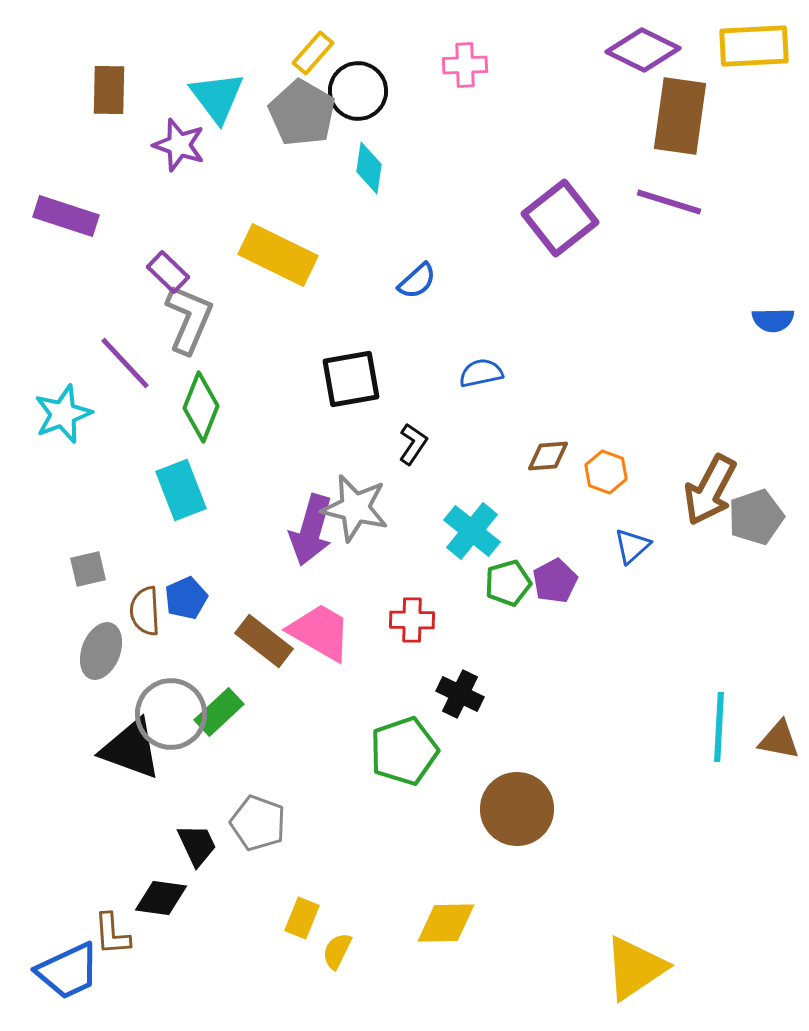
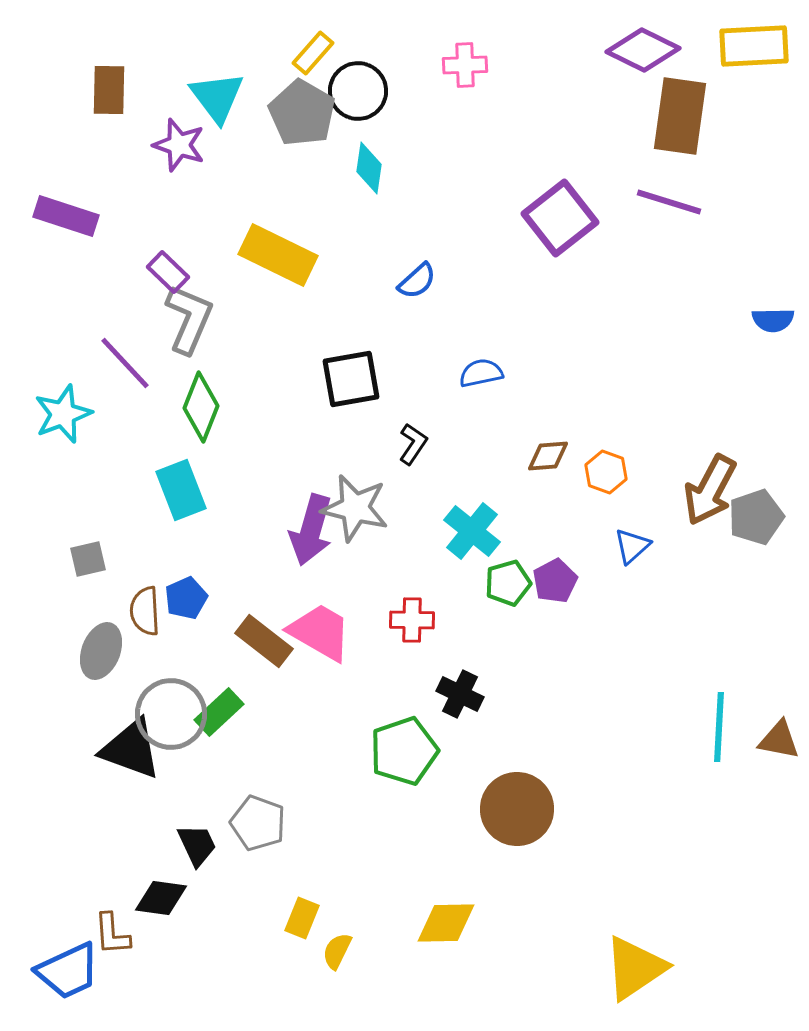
gray square at (88, 569): moved 10 px up
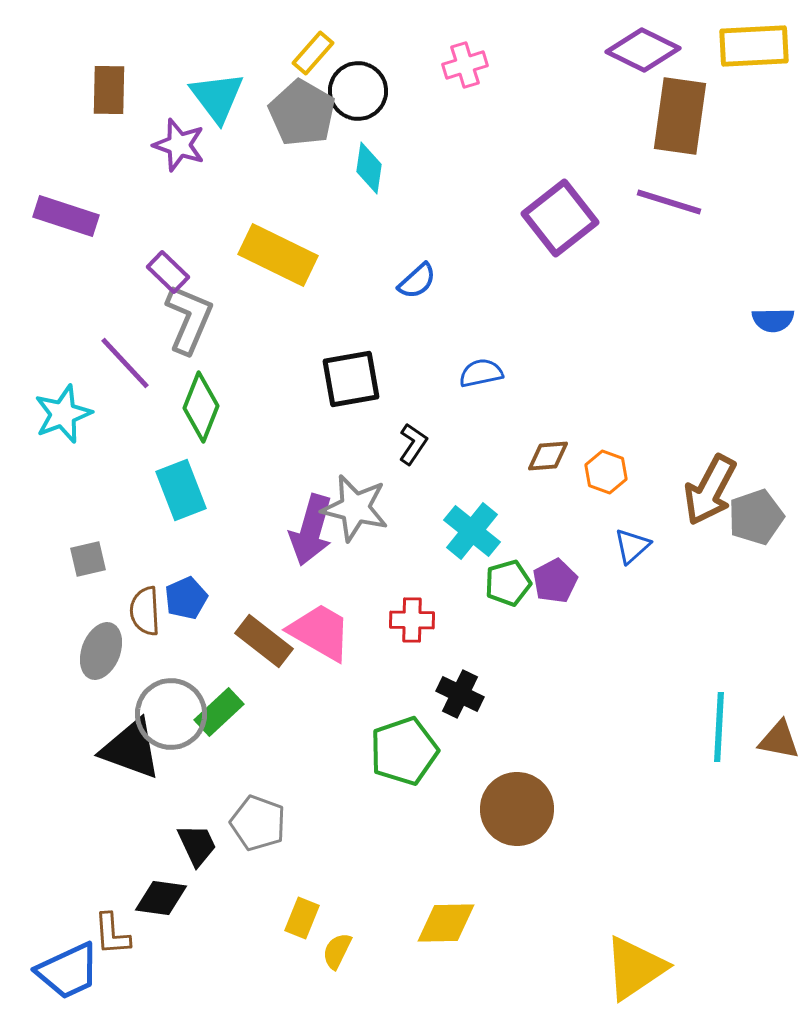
pink cross at (465, 65): rotated 15 degrees counterclockwise
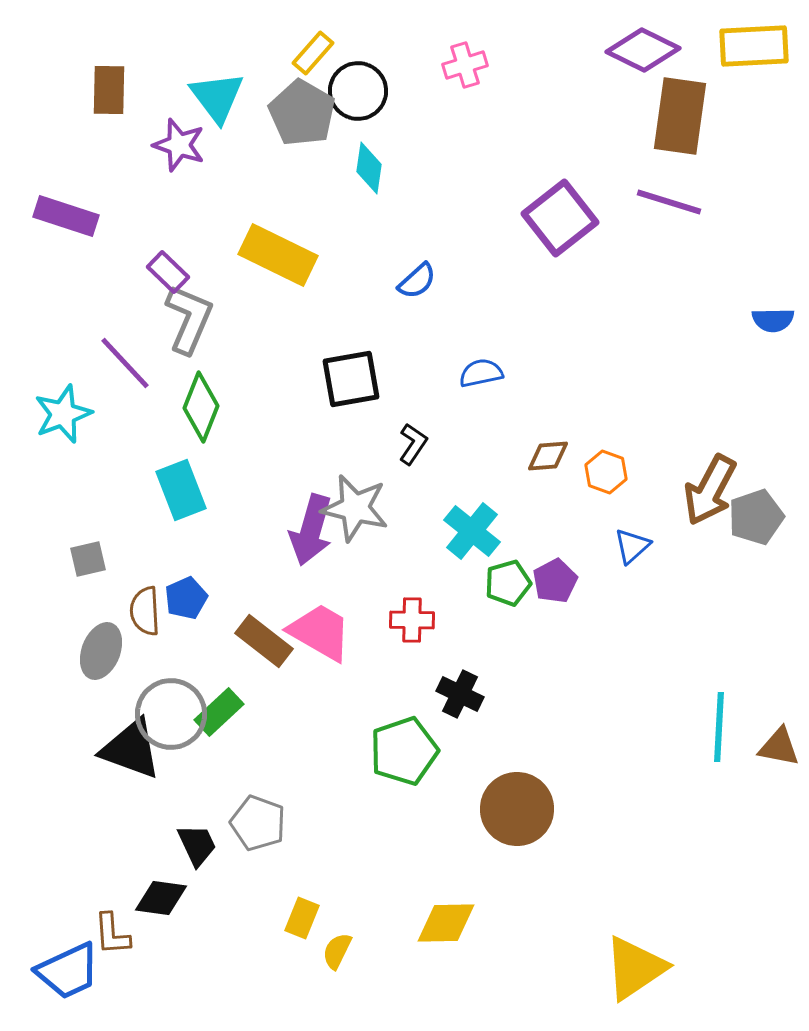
brown triangle at (779, 740): moved 7 px down
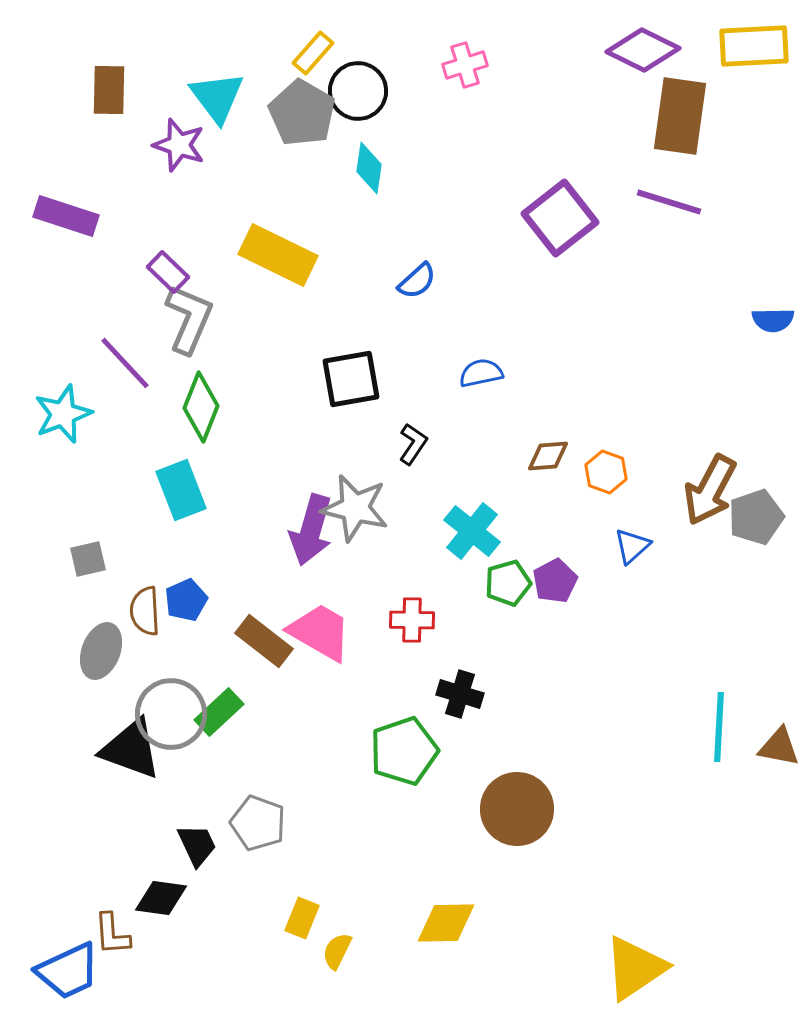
blue pentagon at (186, 598): moved 2 px down
black cross at (460, 694): rotated 9 degrees counterclockwise
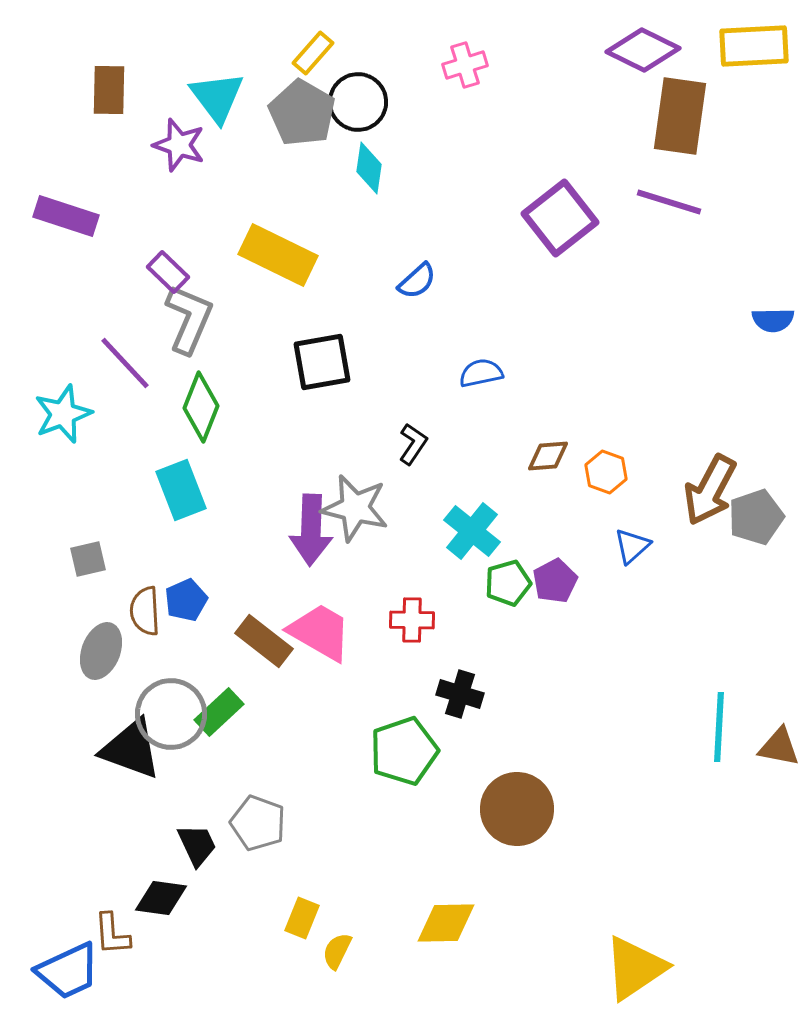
black circle at (358, 91): moved 11 px down
black square at (351, 379): moved 29 px left, 17 px up
purple arrow at (311, 530): rotated 14 degrees counterclockwise
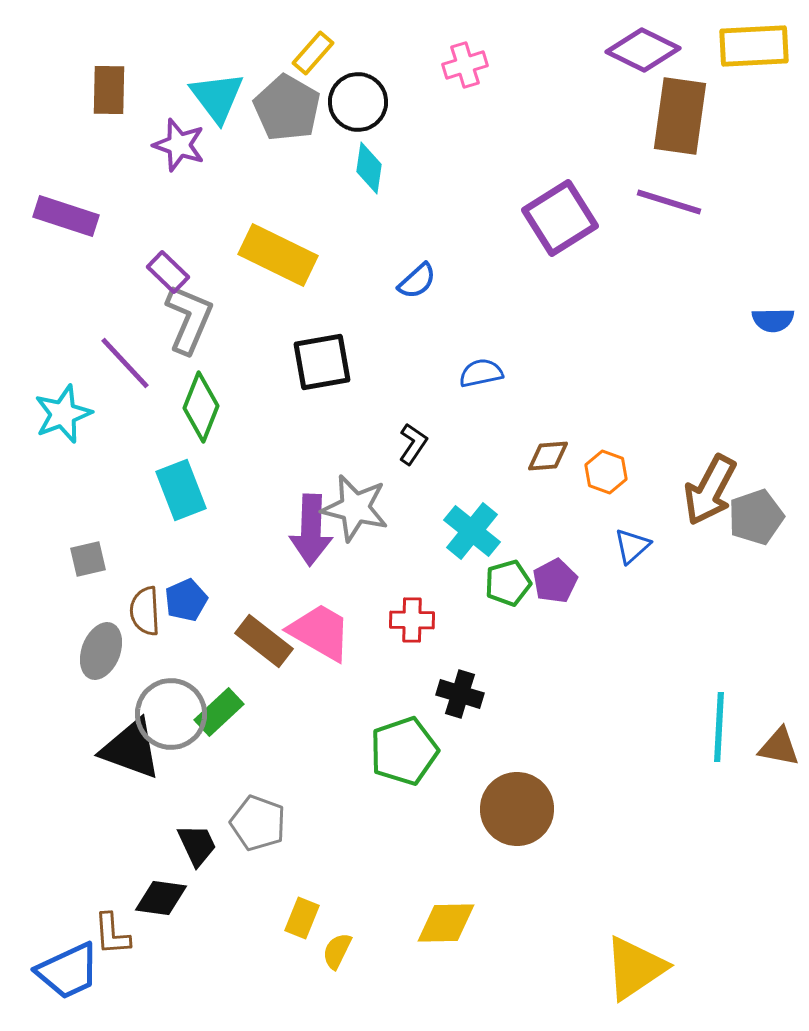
gray pentagon at (302, 113): moved 15 px left, 5 px up
purple square at (560, 218): rotated 6 degrees clockwise
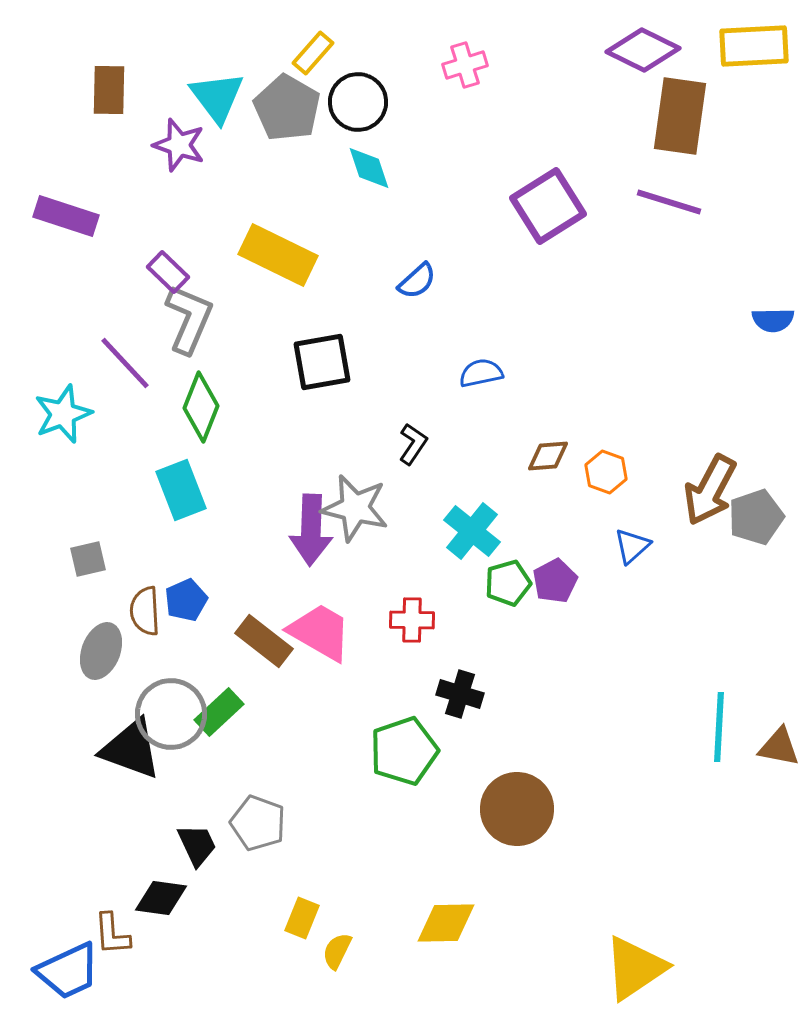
cyan diamond at (369, 168): rotated 27 degrees counterclockwise
purple square at (560, 218): moved 12 px left, 12 px up
